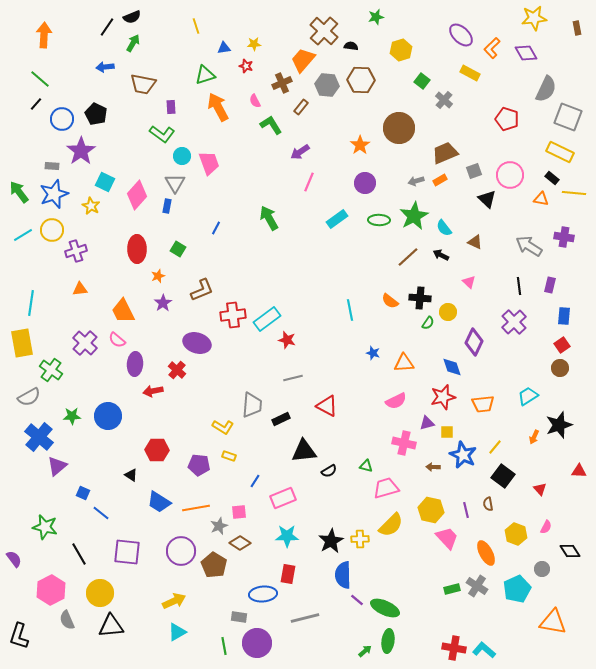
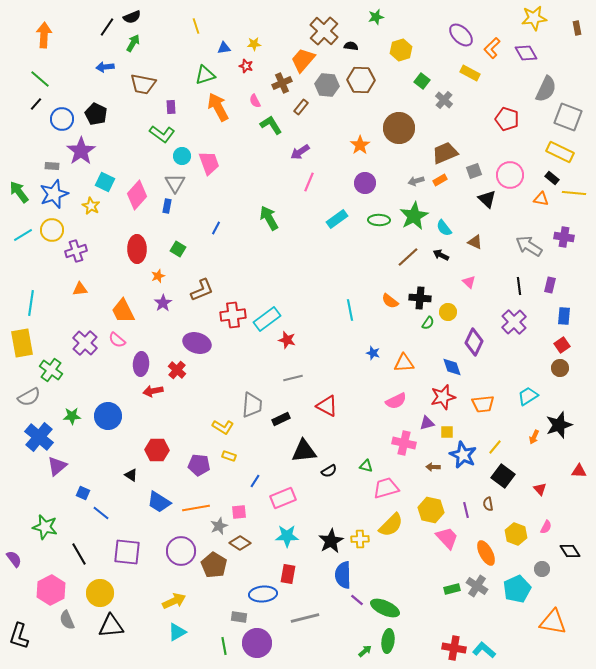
purple ellipse at (135, 364): moved 6 px right
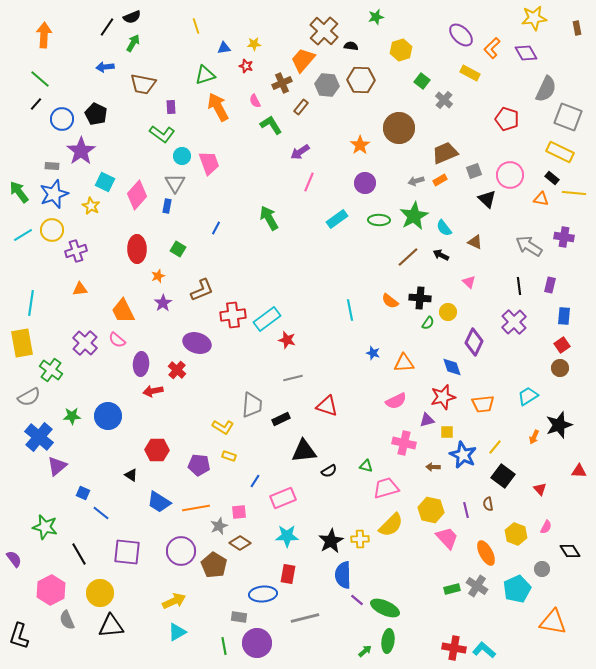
red triangle at (327, 406): rotated 10 degrees counterclockwise
purple triangle at (427, 423): moved 3 px up
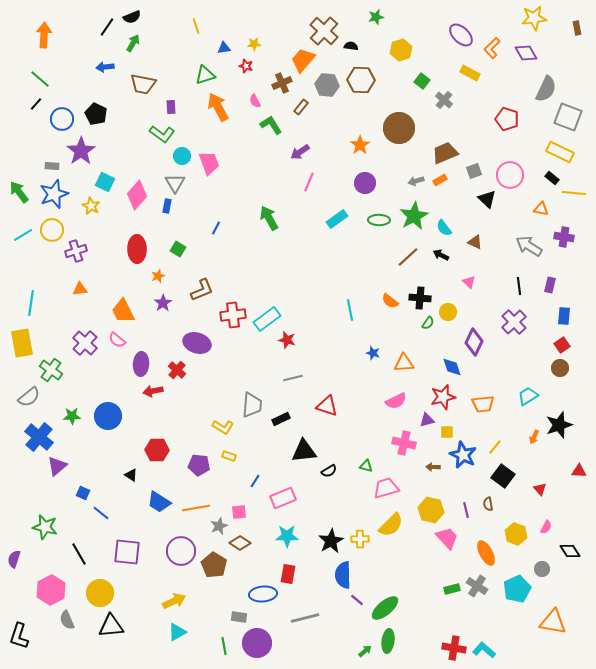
orange triangle at (541, 199): moved 10 px down
gray semicircle at (29, 397): rotated 10 degrees counterclockwise
purple semicircle at (14, 559): rotated 126 degrees counterclockwise
green ellipse at (385, 608): rotated 64 degrees counterclockwise
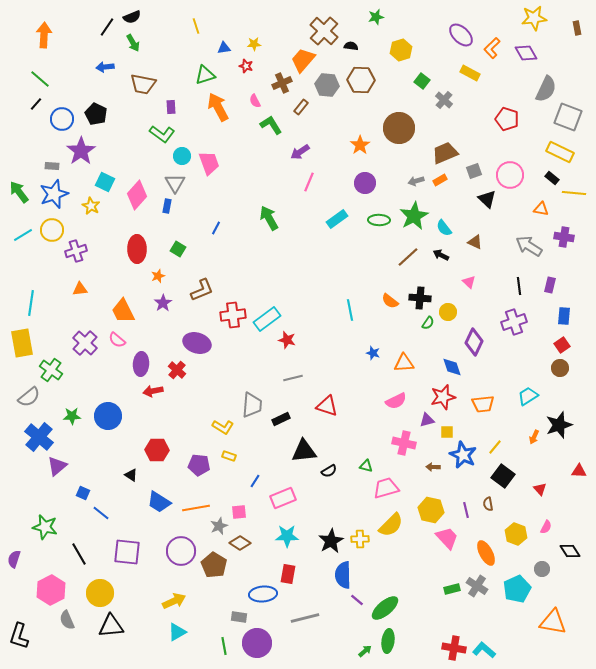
green arrow at (133, 43): rotated 120 degrees clockwise
purple cross at (514, 322): rotated 25 degrees clockwise
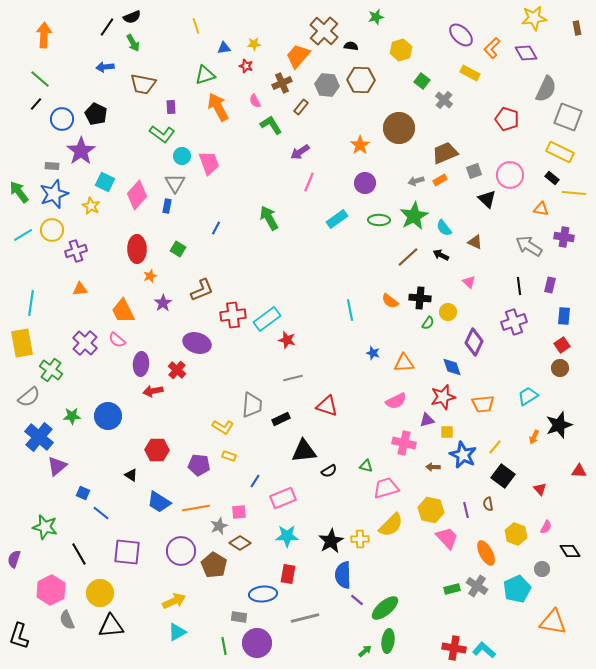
orange trapezoid at (303, 60): moved 5 px left, 4 px up
orange star at (158, 276): moved 8 px left
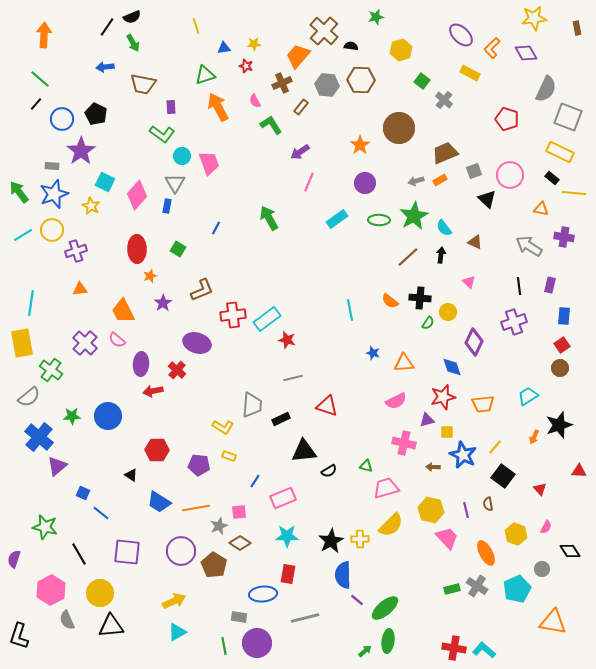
black arrow at (441, 255): rotated 70 degrees clockwise
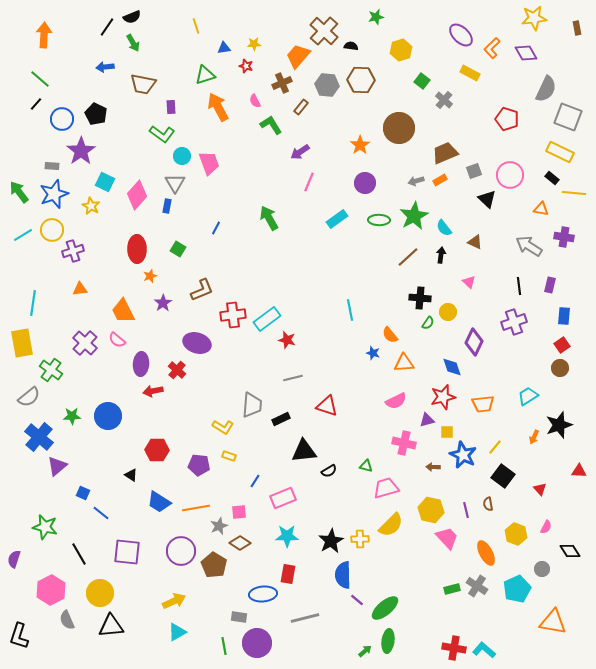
purple cross at (76, 251): moved 3 px left
orange semicircle at (390, 301): moved 34 px down; rotated 12 degrees clockwise
cyan line at (31, 303): moved 2 px right
